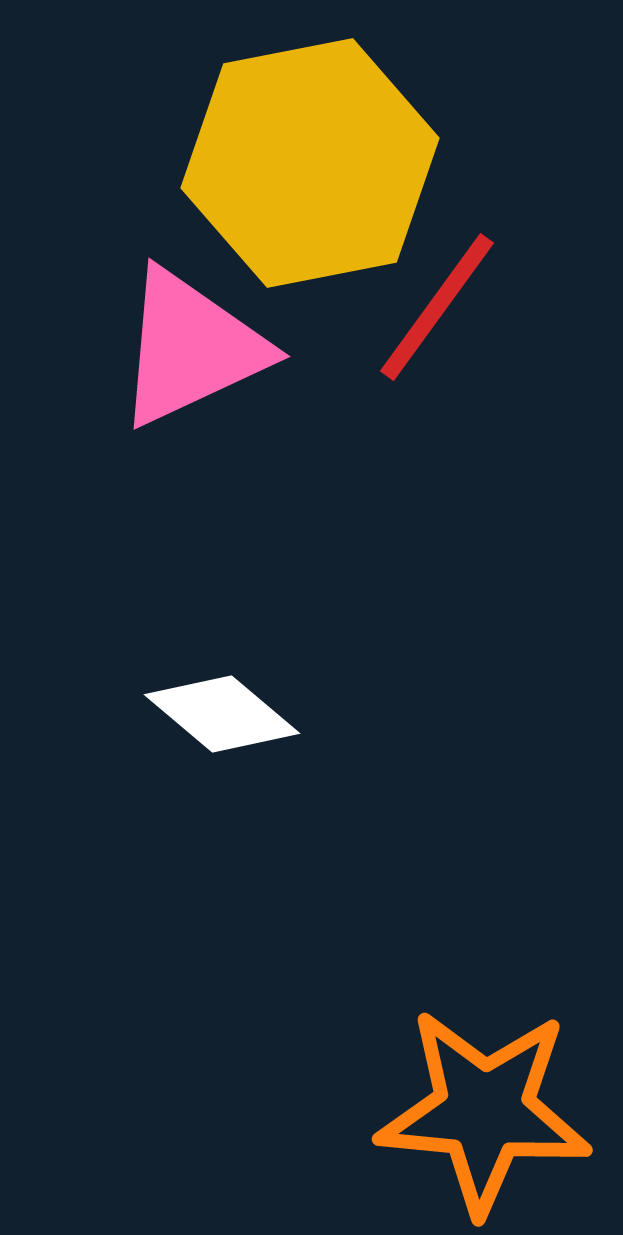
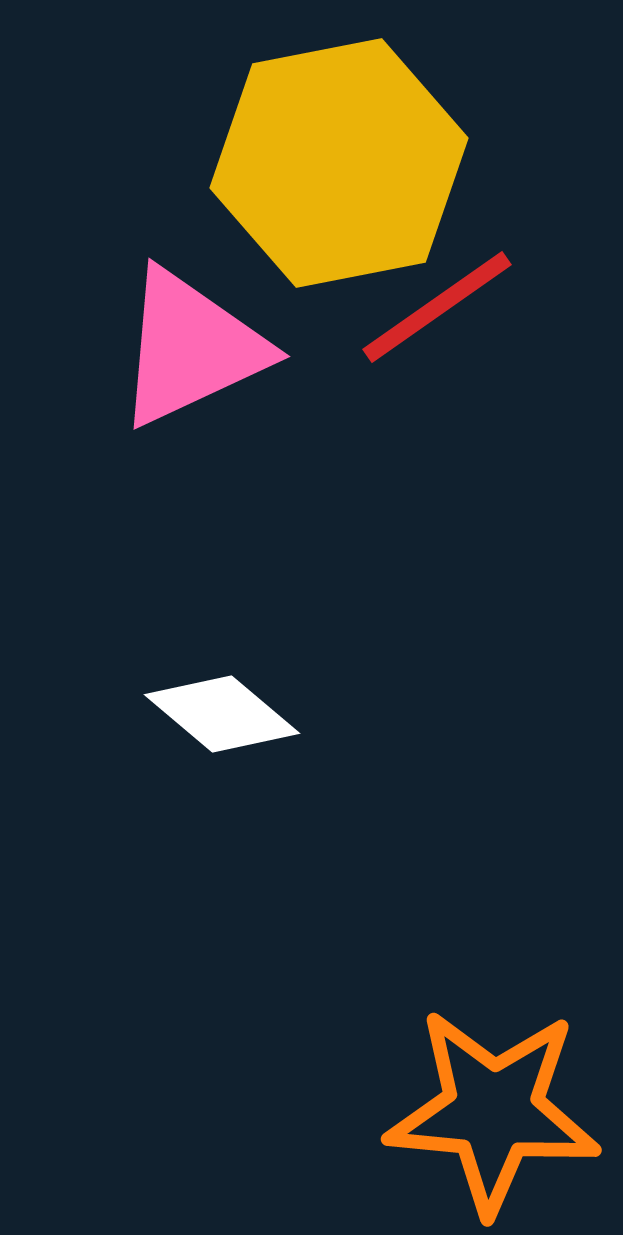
yellow hexagon: moved 29 px right
red line: rotated 19 degrees clockwise
orange star: moved 9 px right
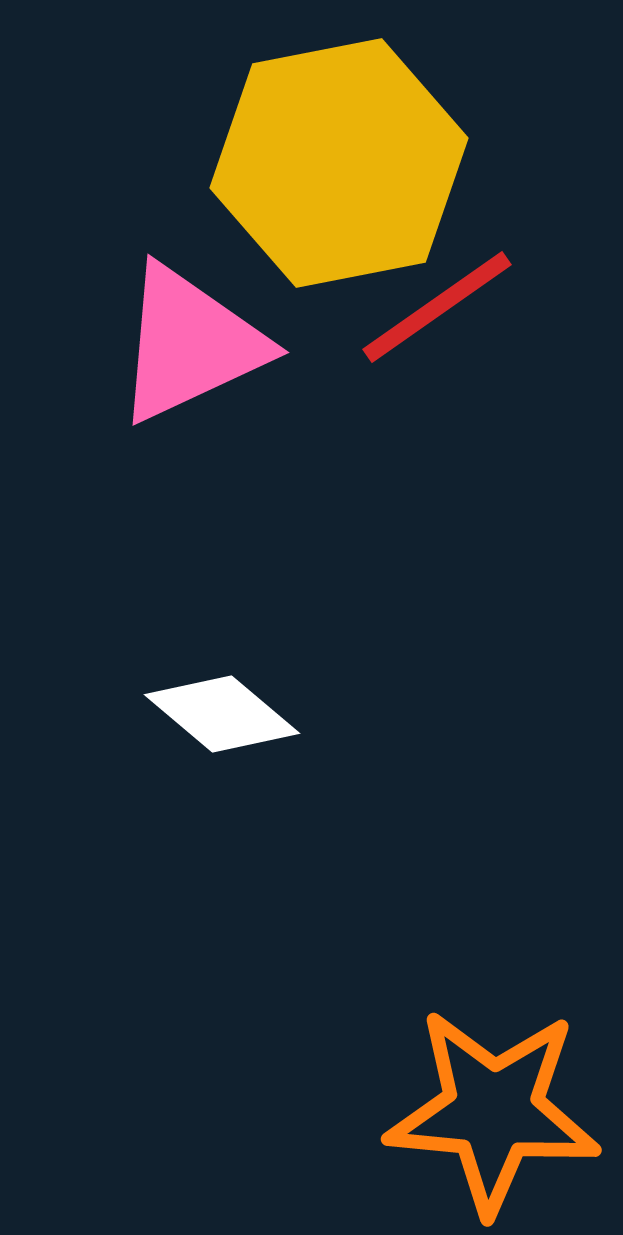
pink triangle: moved 1 px left, 4 px up
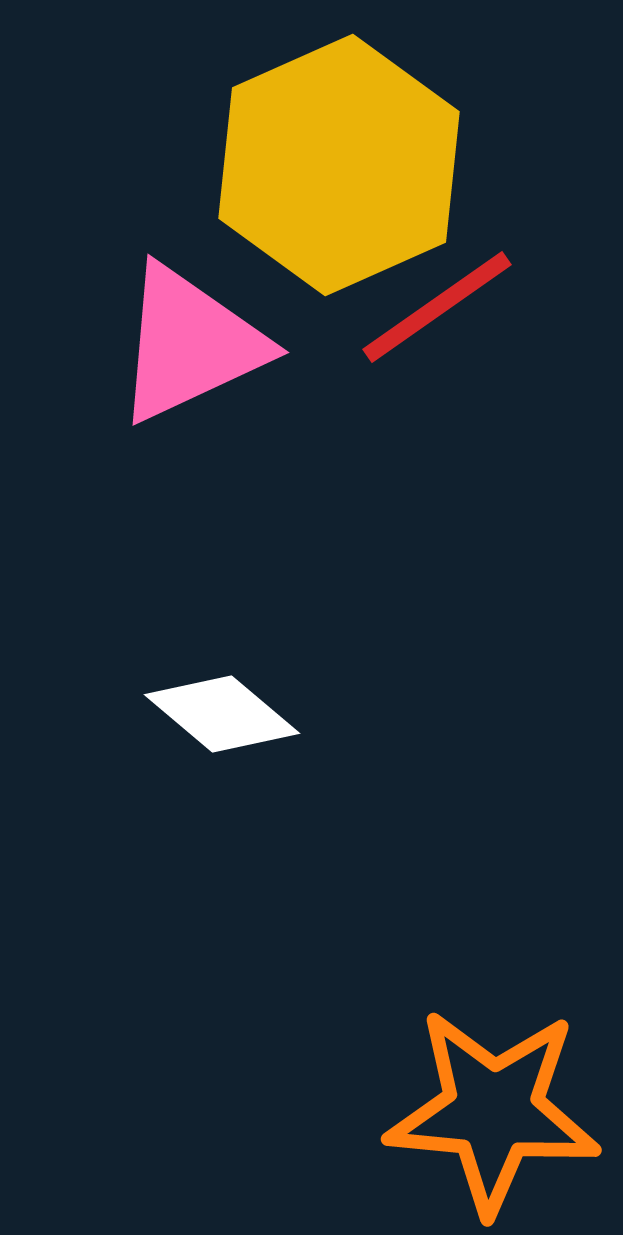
yellow hexagon: moved 2 px down; rotated 13 degrees counterclockwise
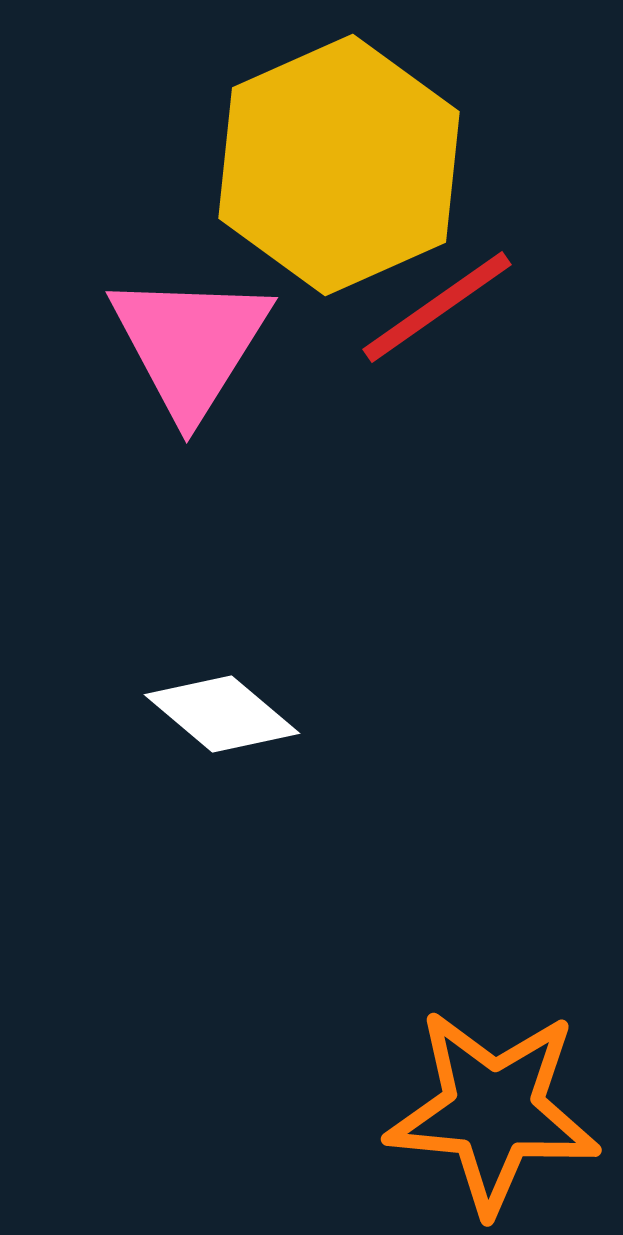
pink triangle: rotated 33 degrees counterclockwise
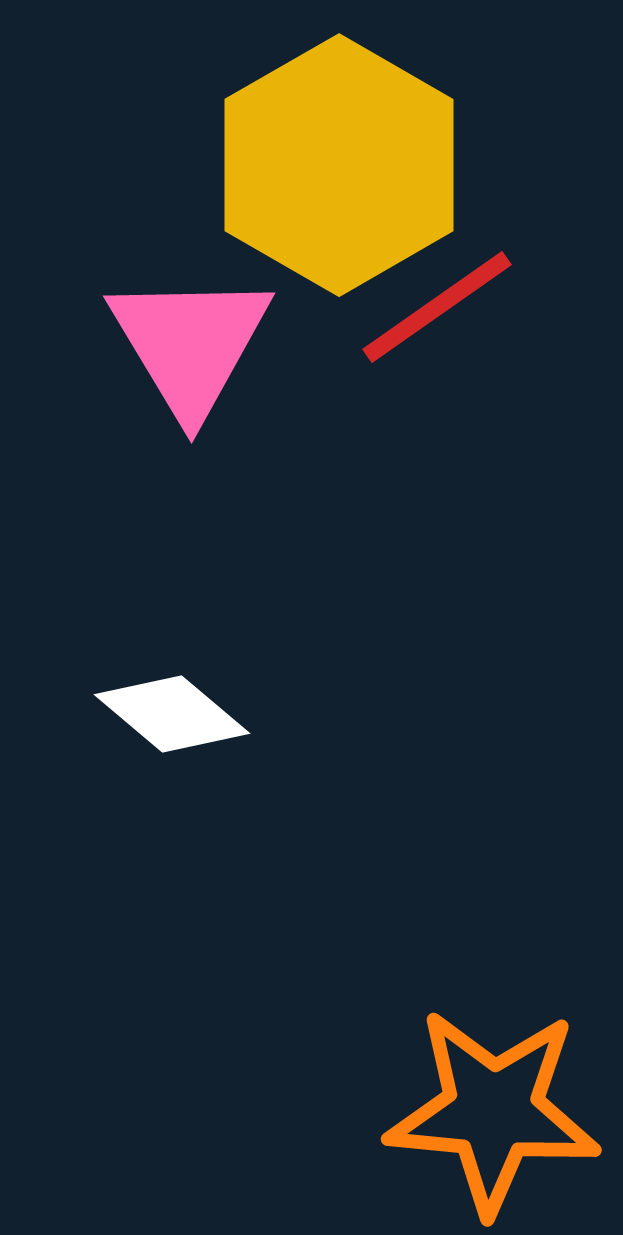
yellow hexagon: rotated 6 degrees counterclockwise
pink triangle: rotated 3 degrees counterclockwise
white diamond: moved 50 px left
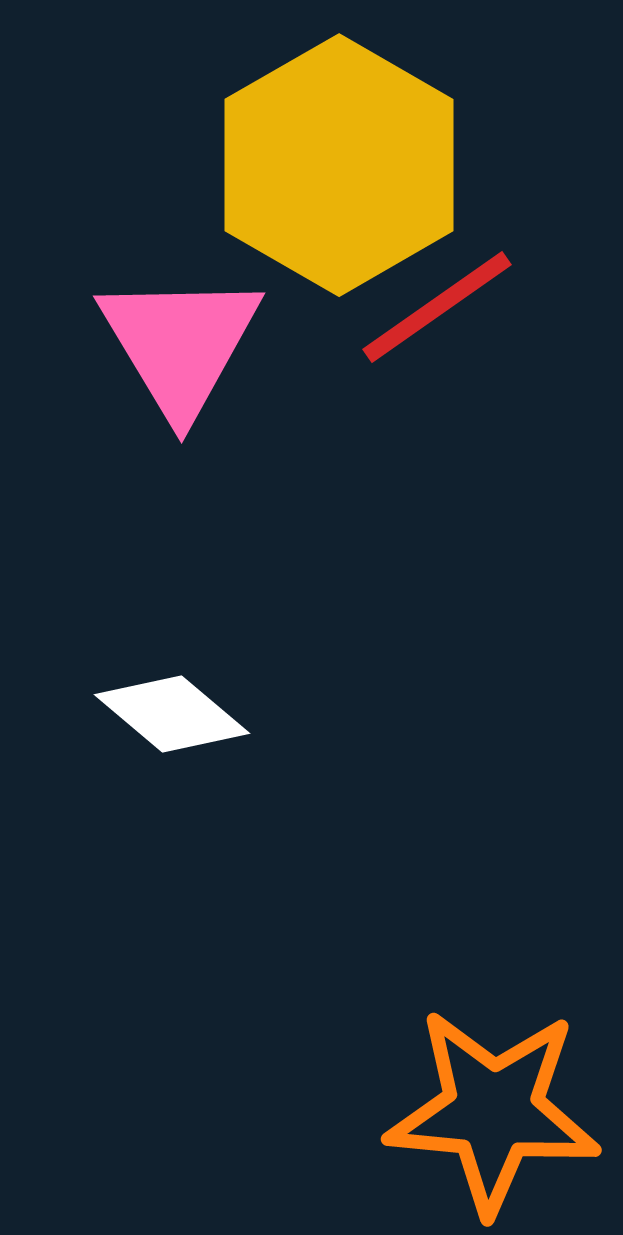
pink triangle: moved 10 px left
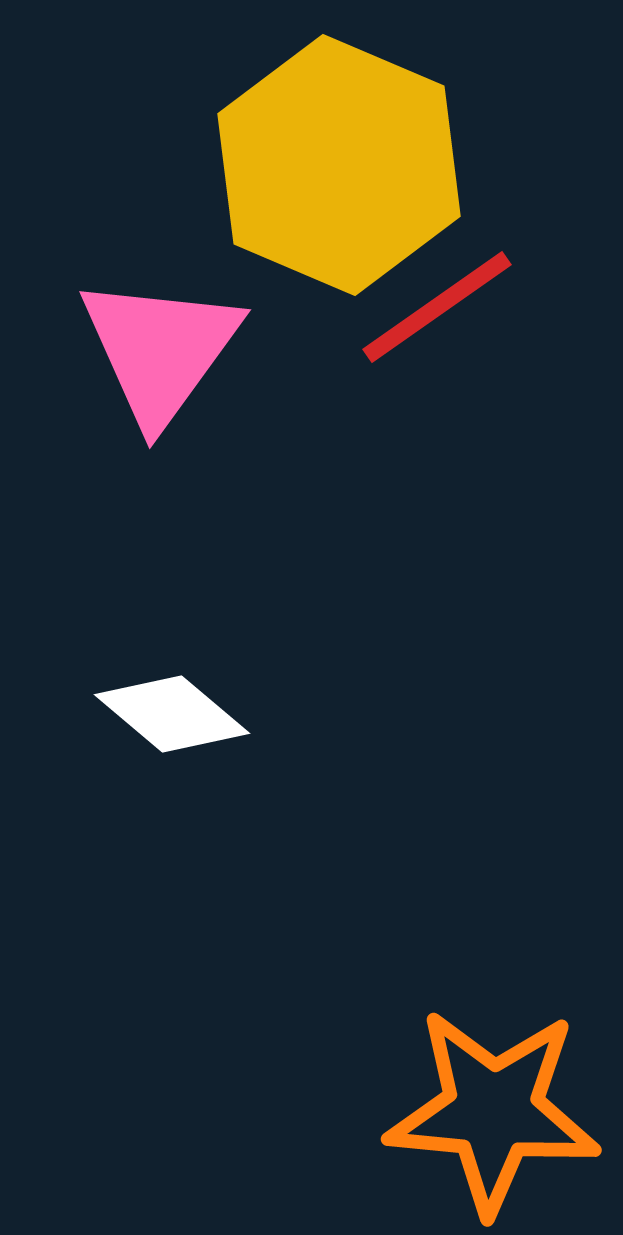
yellow hexagon: rotated 7 degrees counterclockwise
pink triangle: moved 20 px left, 6 px down; rotated 7 degrees clockwise
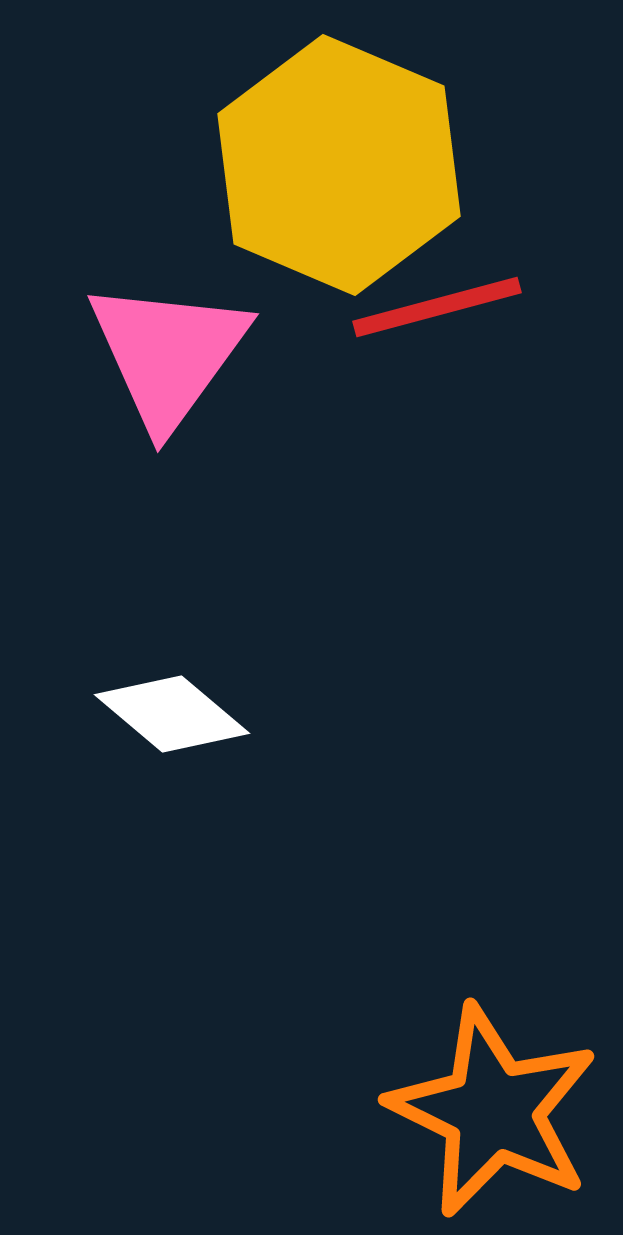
red line: rotated 20 degrees clockwise
pink triangle: moved 8 px right, 4 px down
orange star: rotated 21 degrees clockwise
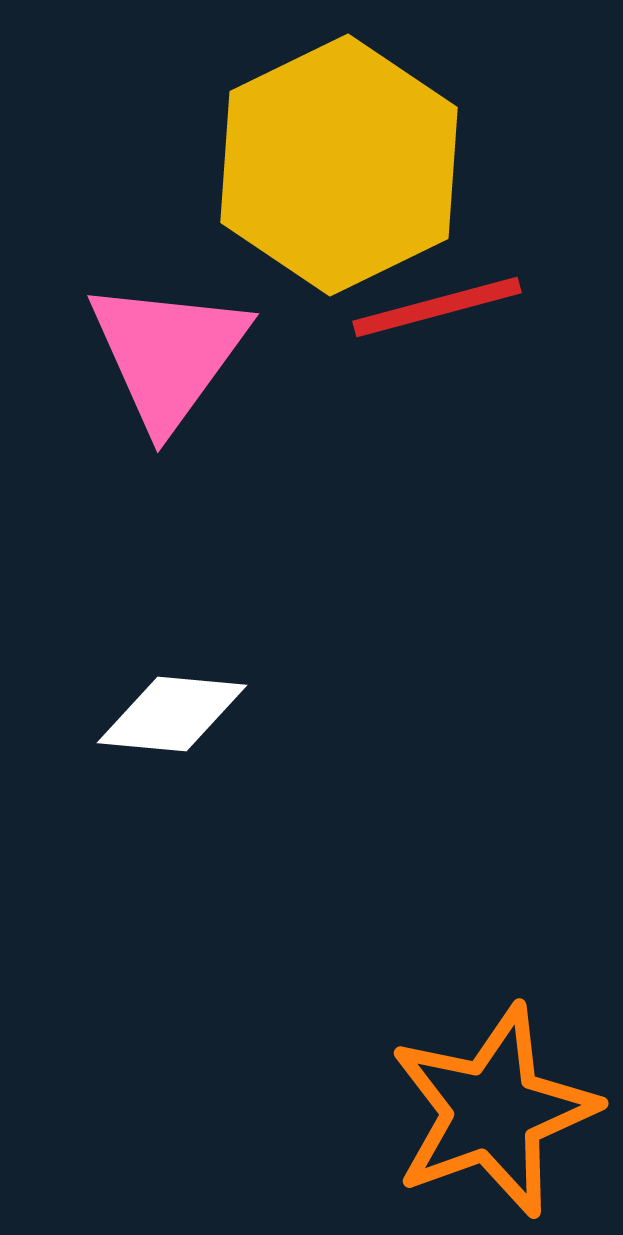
yellow hexagon: rotated 11 degrees clockwise
white diamond: rotated 35 degrees counterclockwise
orange star: rotated 26 degrees clockwise
